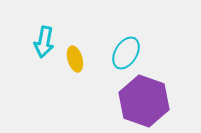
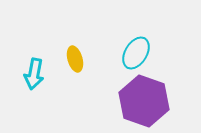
cyan arrow: moved 10 px left, 32 px down
cyan ellipse: moved 10 px right
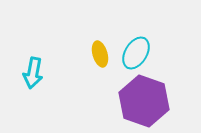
yellow ellipse: moved 25 px right, 5 px up
cyan arrow: moved 1 px left, 1 px up
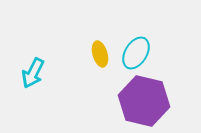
cyan arrow: rotated 16 degrees clockwise
purple hexagon: rotated 6 degrees counterclockwise
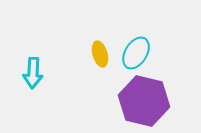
cyan arrow: rotated 24 degrees counterclockwise
